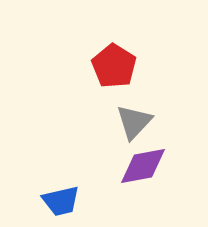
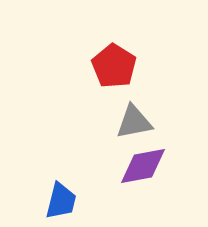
gray triangle: rotated 36 degrees clockwise
blue trapezoid: rotated 63 degrees counterclockwise
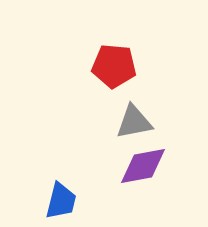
red pentagon: rotated 27 degrees counterclockwise
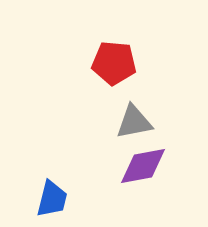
red pentagon: moved 3 px up
blue trapezoid: moved 9 px left, 2 px up
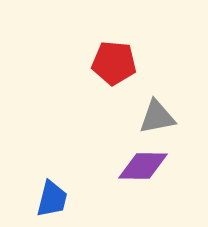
gray triangle: moved 23 px right, 5 px up
purple diamond: rotated 12 degrees clockwise
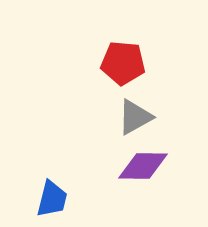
red pentagon: moved 9 px right
gray triangle: moved 22 px left; rotated 18 degrees counterclockwise
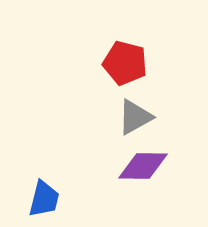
red pentagon: moved 2 px right; rotated 9 degrees clockwise
blue trapezoid: moved 8 px left
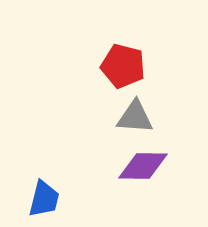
red pentagon: moved 2 px left, 3 px down
gray triangle: rotated 33 degrees clockwise
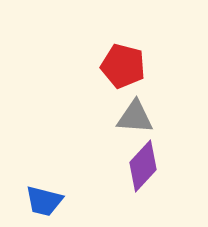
purple diamond: rotated 48 degrees counterclockwise
blue trapezoid: moved 2 px down; rotated 90 degrees clockwise
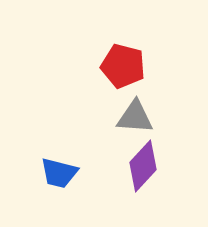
blue trapezoid: moved 15 px right, 28 px up
